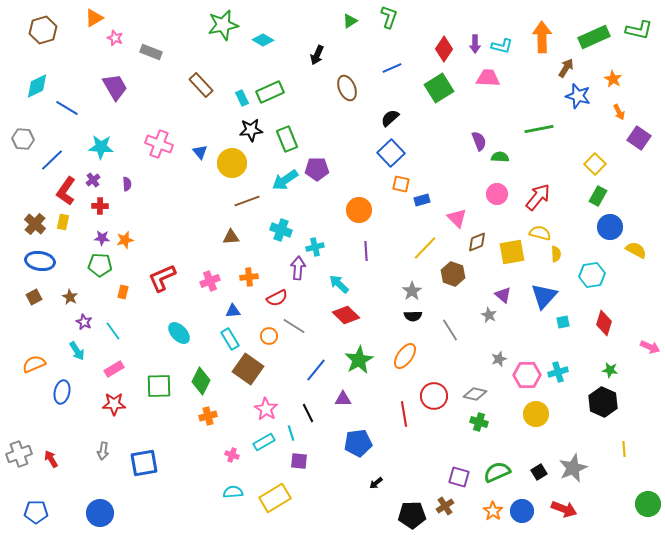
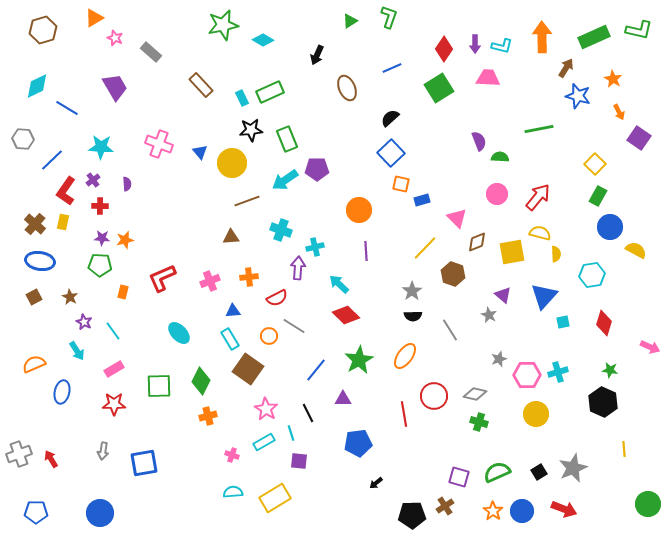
gray rectangle at (151, 52): rotated 20 degrees clockwise
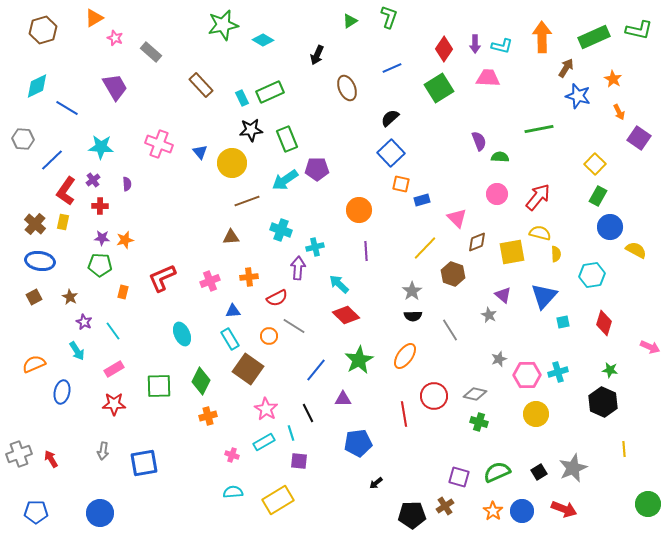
cyan ellipse at (179, 333): moved 3 px right, 1 px down; rotated 20 degrees clockwise
yellow rectangle at (275, 498): moved 3 px right, 2 px down
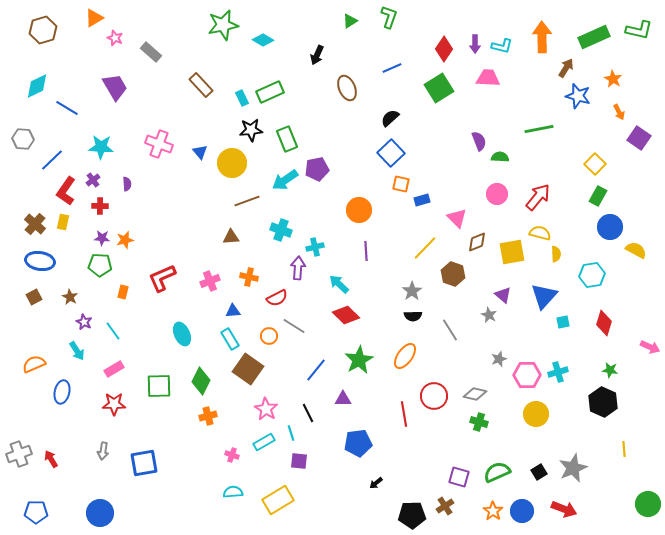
purple pentagon at (317, 169): rotated 10 degrees counterclockwise
orange cross at (249, 277): rotated 18 degrees clockwise
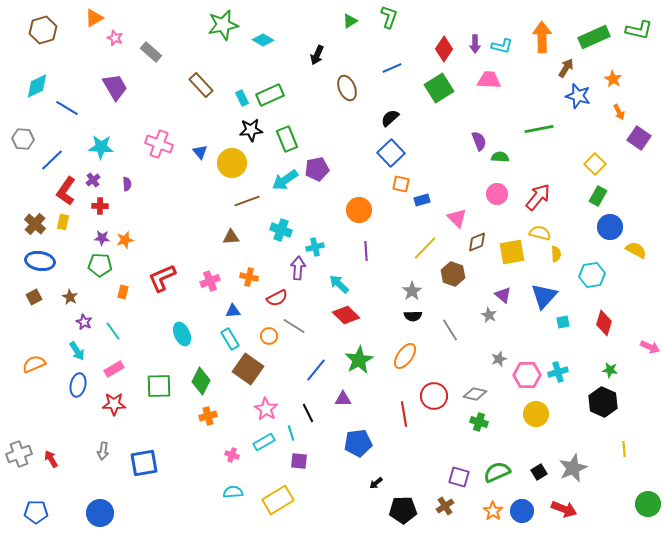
pink trapezoid at (488, 78): moved 1 px right, 2 px down
green rectangle at (270, 92): moved 3 px down
blue ellipse at (62, 392): moved 16 px right, 7 px up
black pentagon at (412, 515): moved 9 px left, 5 px up
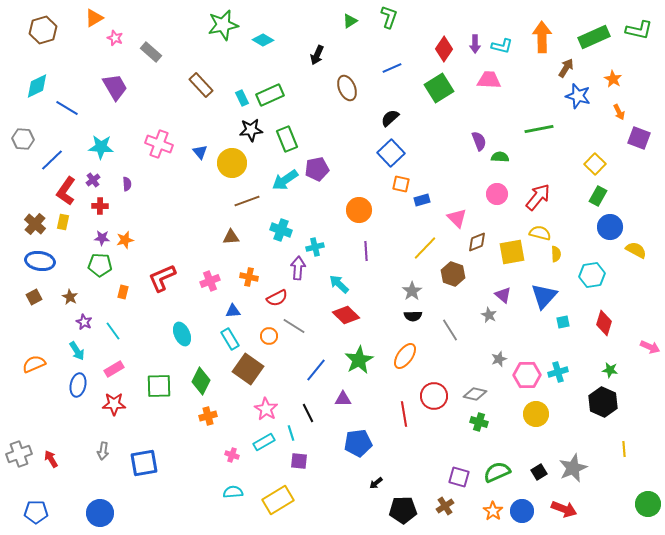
purple square at (639, 138): rotated 15 degrees counterclockwise
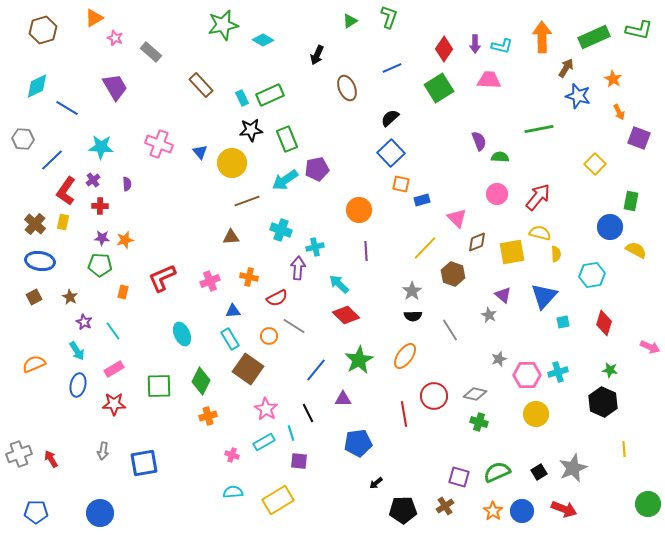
green rectangle at (598, 196): moved 33 px right, 5 px down; rotated 18 degrees counterclockwise
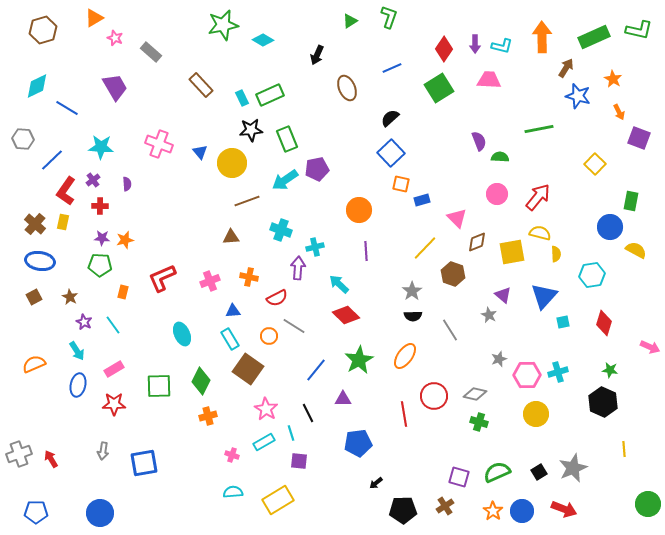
cyan line at (113, 331): moved 6 px up
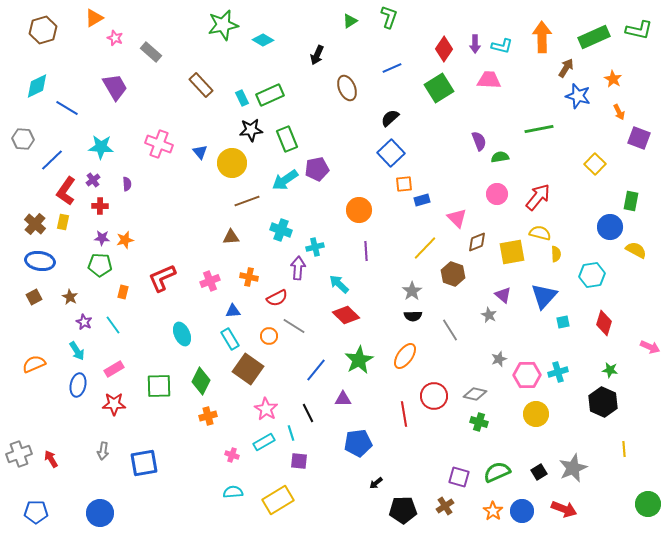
green semicircle at (500, 157): rotated 12 degrees counterclockwise
orange square at (401, 184): moved 3 px right; rotated 18 degrees counterclockwise
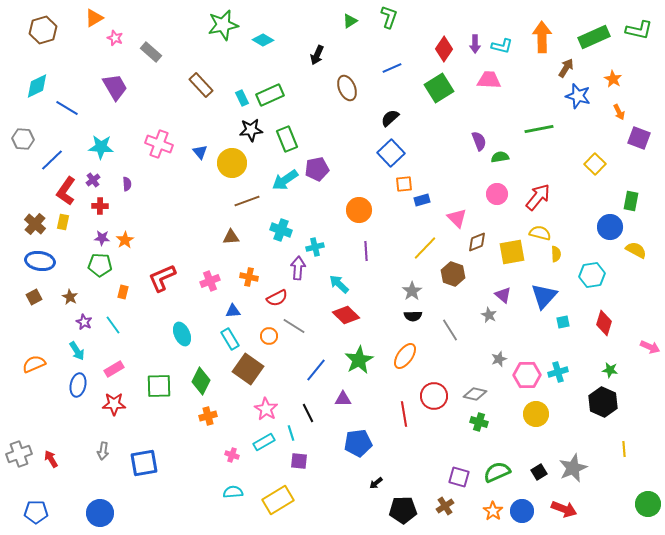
orange star at (125, 240): rotated 18 degrees counterclockwise
